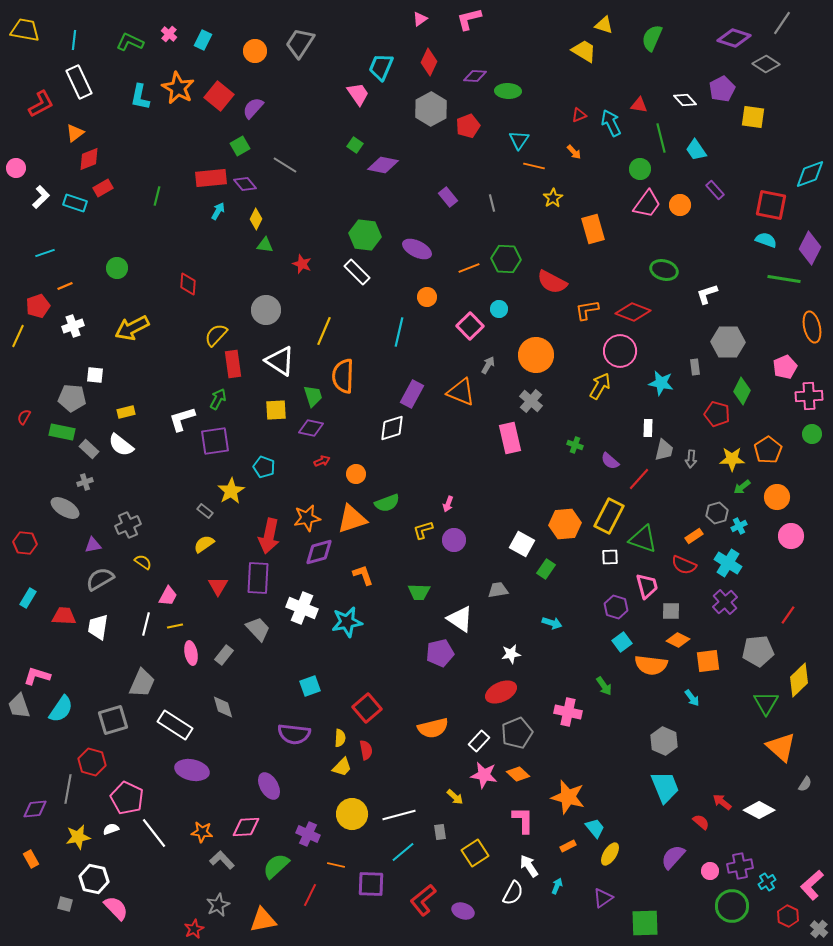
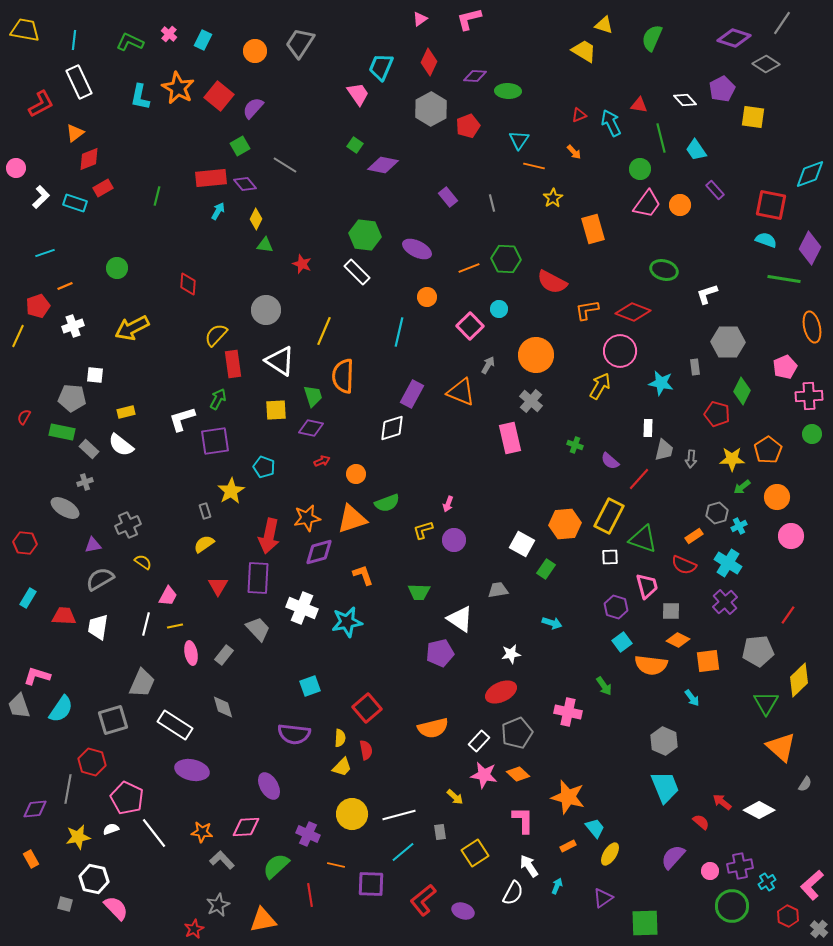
gray rectangle at (205, 511): rotated 35 degrees clockwise
red line at (310, 895): rotated 35 degrees counterclockwise
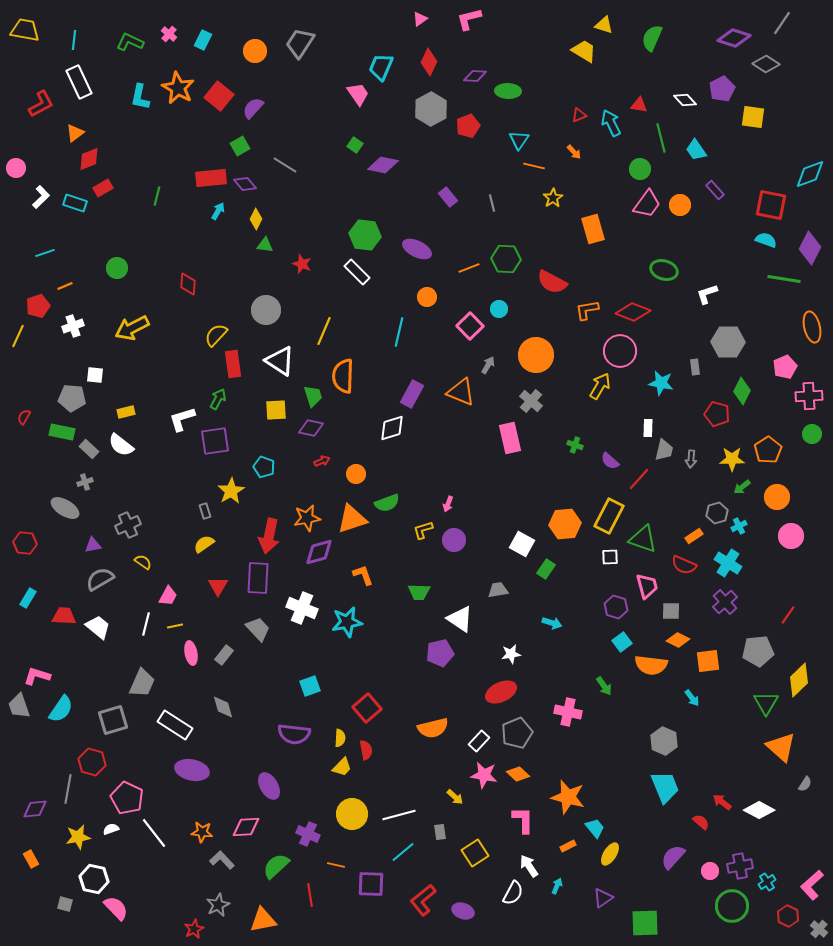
white trapezoid at (98, 627): rotated 120 degrees clockwise
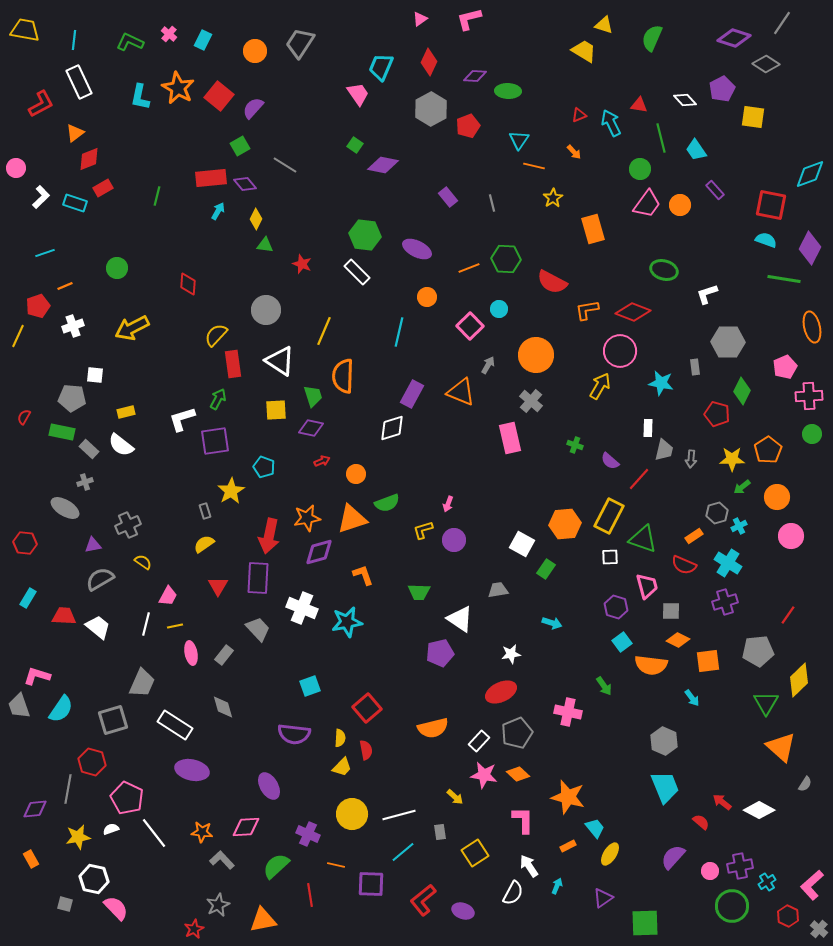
purple cross at (725, 602): rotated 25 degrees clockwise
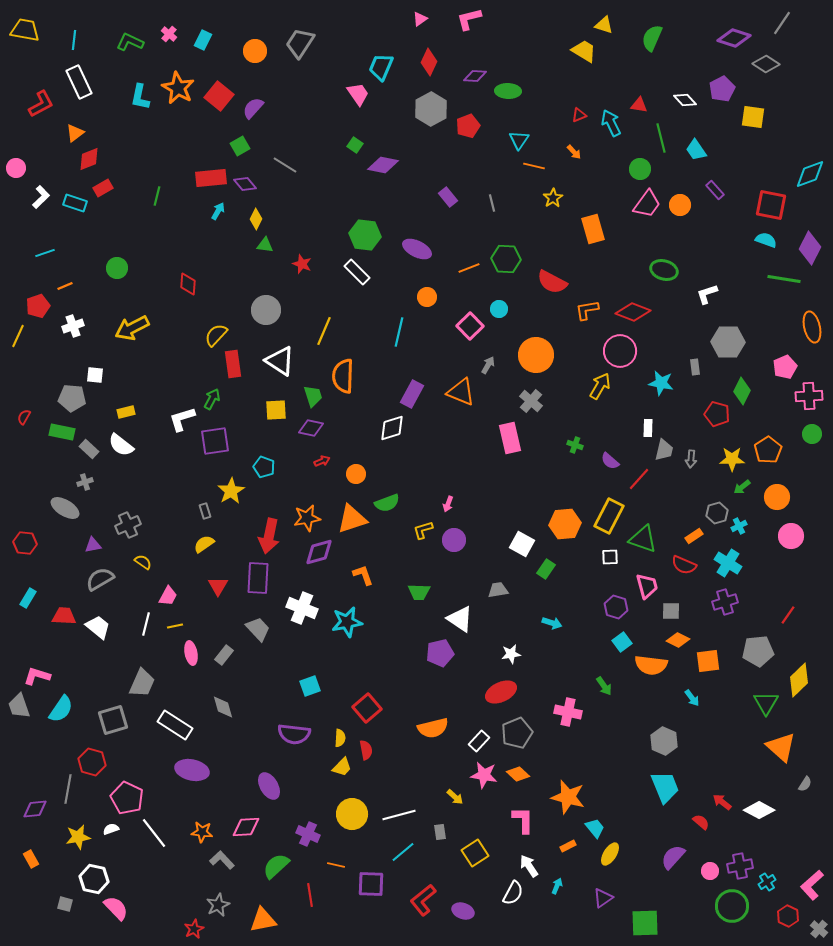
green arrow at (218, 399): moved 6 px left
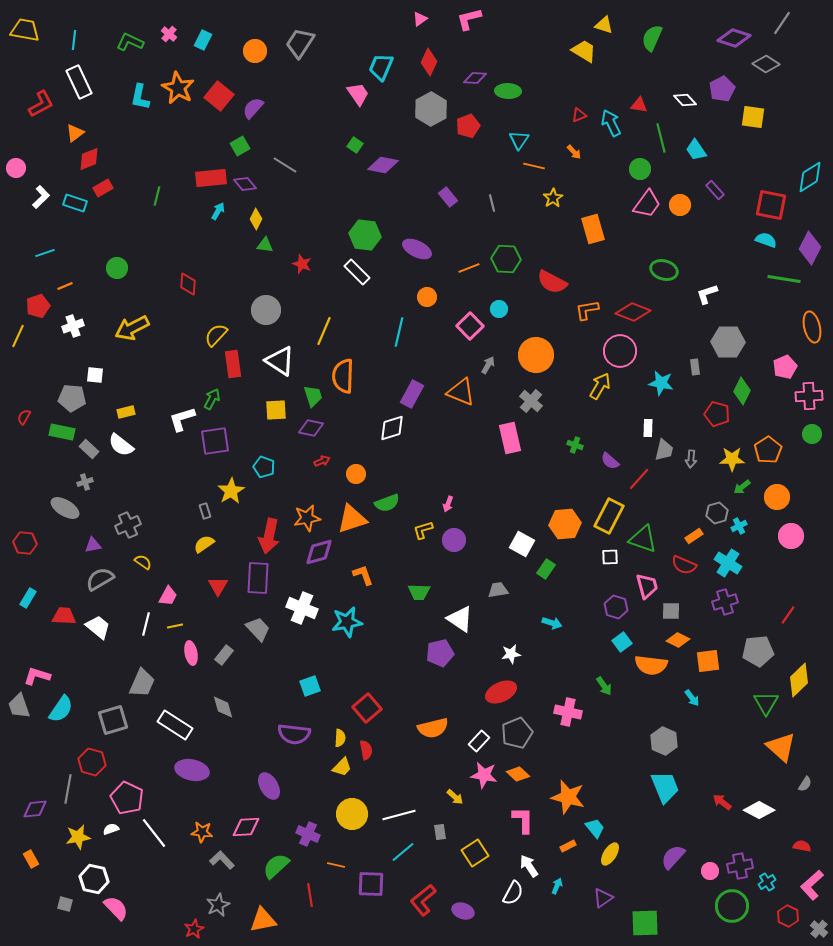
purple diamond at (475, 76): moved 2 px down
cyan diamond at (810, 174): moved 3 px down; rotated 12 degrees counterclockwise
red semicircle at (701, 822): moved 101 px right, 24 px down; rotated 30 degrees counterclockwise
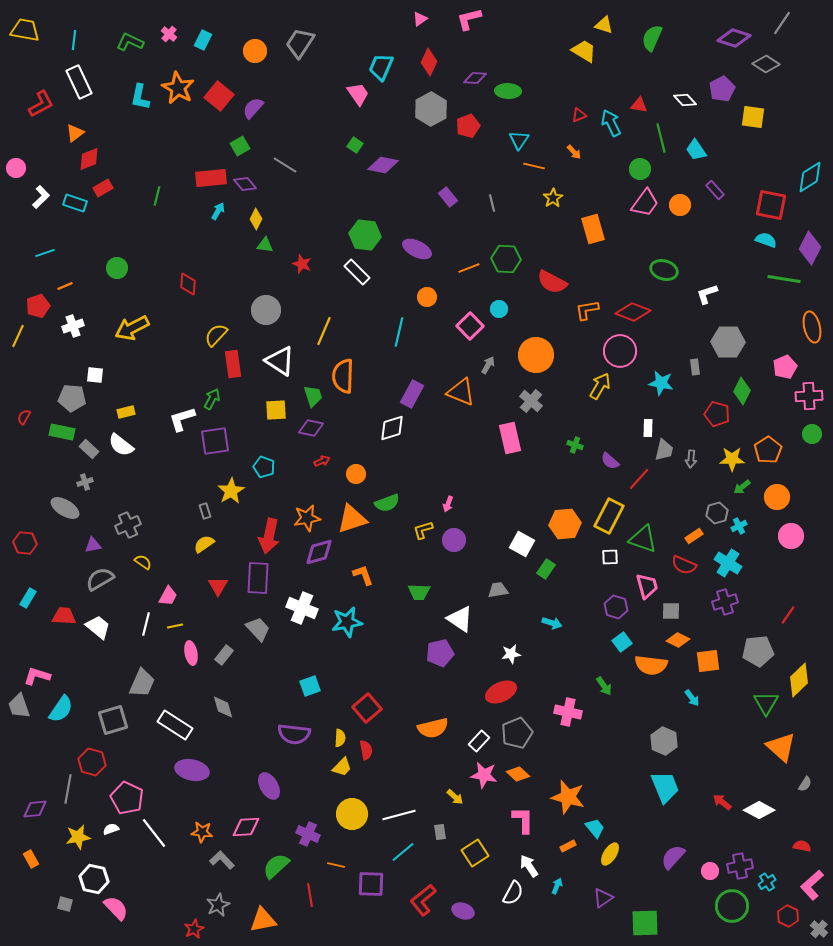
pink trapezoid at (647, 204): moved 2 px left, 1 px up
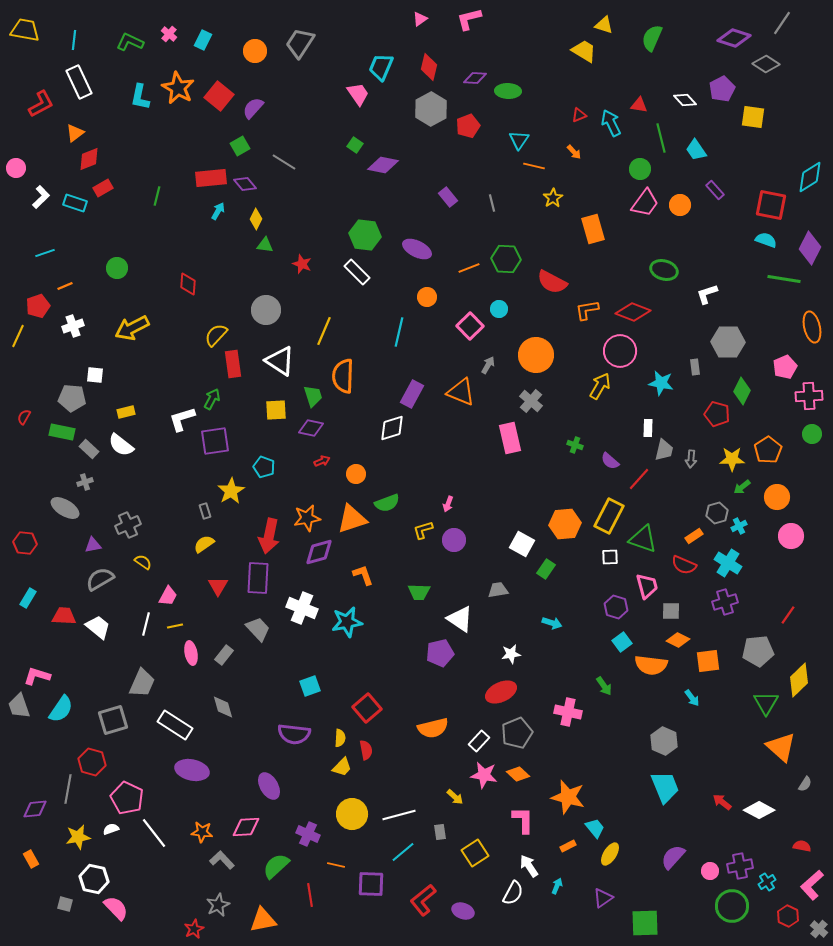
red diamond at (429, 62): moved 5 px down; rotated 12 degrees counterclockwise
gray line at (285, 165): moved 1 px left, 3 px up
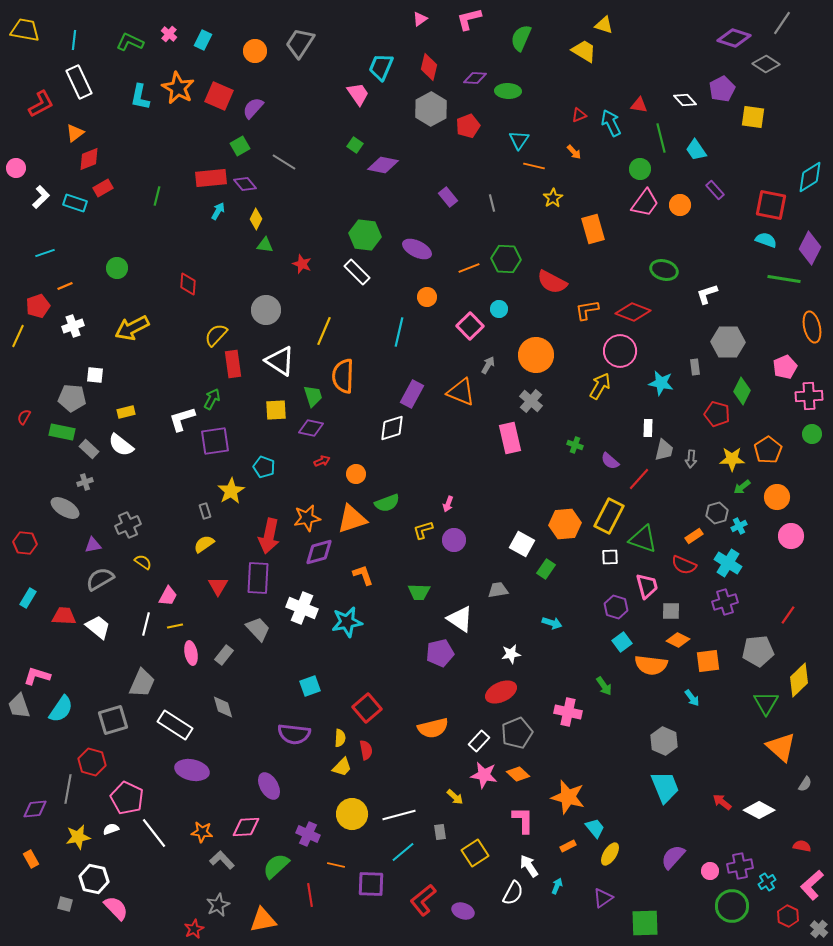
green semicircle at (652, 38): moved 131 px left
red square at (219, 96): rotated 16 degrees counterclockwise
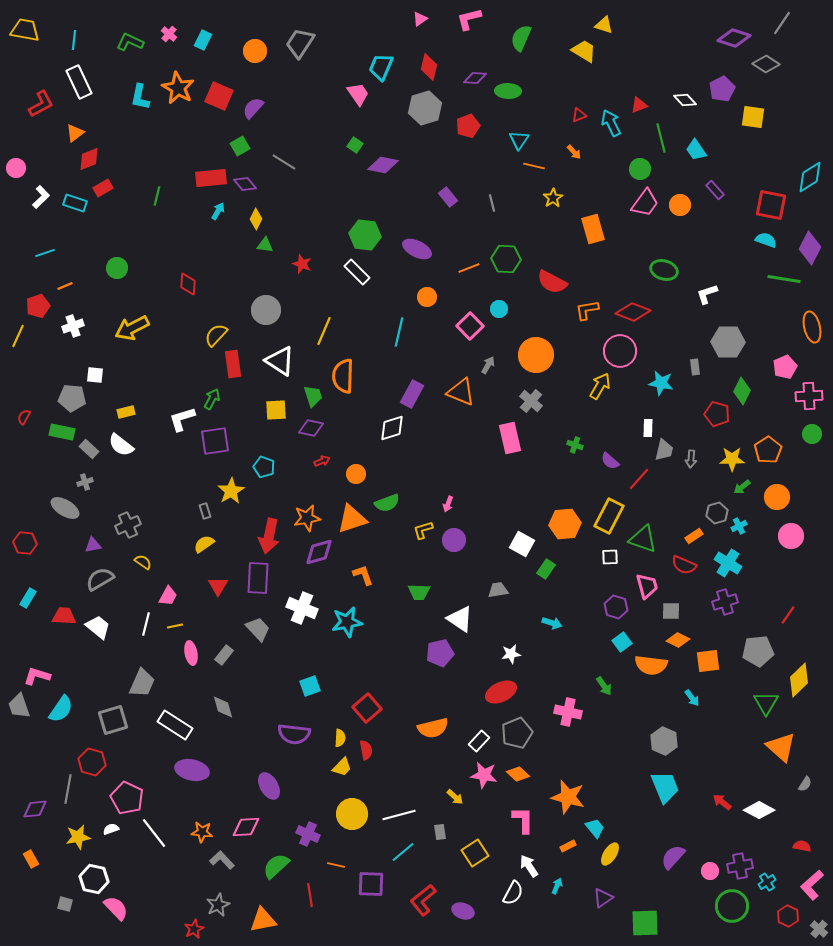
red triangle at (639, 105): rotated 30 degrees counterclockwise
gray hexagon at (431, 109): moved 6 px left, 1 px up; rotated 12 degrees clockwise
